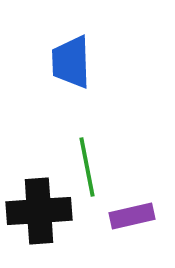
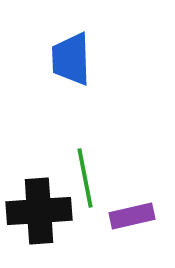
blue trapezoid: moved 3 px up
green line: moved 2 px left, 11 px down
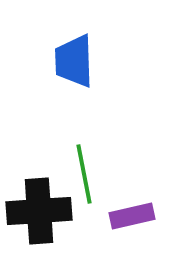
blue trapezoid: moved 3 px right, 2 px down
green line: moved 1 px left, 4 px up
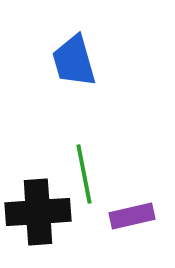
blue trapezoid: rotated 14 degrees counterclockwise
black cross: moved 1 px left, 1 px down
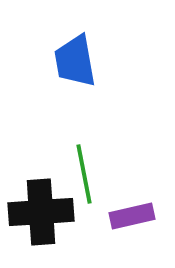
blue trapezoid: moved 1 px right; rotated 6 degrees clockwise
black cross: moved 3 px right
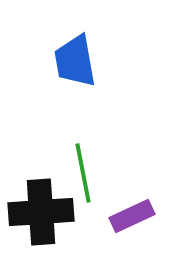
green line: moved 1 px left, 1 px up
purple rectangle: rotated 12 degrees counterclockwise
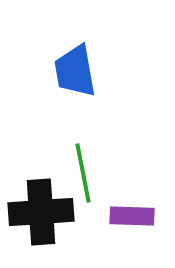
blue trapezoid: moved 10 px down
purple rectangle: rotated 27 degrees clockwise
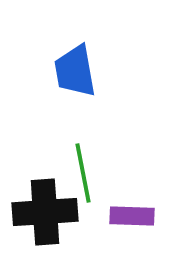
black cross: moved 4 px right
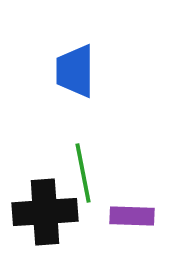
blue trapezoid: rotated 10 degrees clockwise
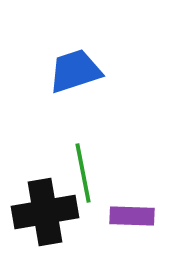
blue trapezoid: rotated 72 degrees clockwise
black cross: rotated 6 degrees counterclockwise
